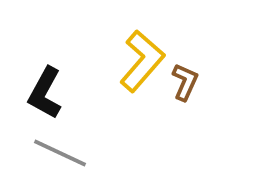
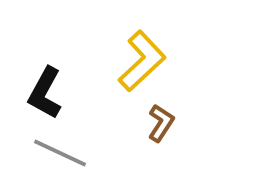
yellow L-shape: rotated 6 degrees clockwise
brown L-shape: moved 24 px left, 41 px down; rotated 9 degrees clockwise
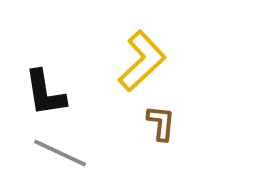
black L-shape: rotated 38 degrees counterclockwise
brown L-shape: rotated 27 degrees counterclockwise
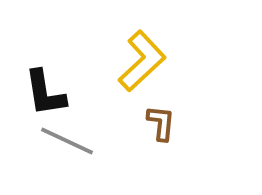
gray line: moved 7 px right, 12 px up
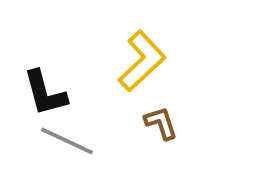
black L-shape: rotated 6 degrees counterclockwise
brown L-shape: rotated 24 degrees counterclockwise
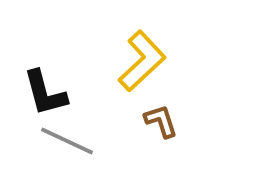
brown L-shape: moved 2 px up
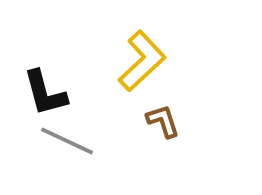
brown L-shape: moved 2 px right
